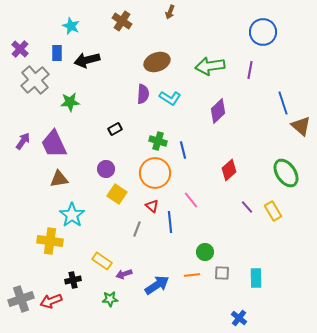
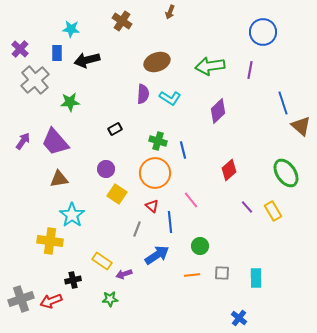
cyan star at (71, 26): moved 3 px down; rotated 18 degrees counterclockwise
purple trapezoid at (54, 144): moved 1 px right, 2 px up; rotated 16 degrees counterclockwise
green circle at (205, 252): moved 5 px left, 6 px up
blue arrow at (157, 285): moved 30 px up
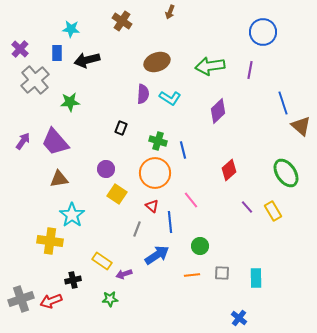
black rectangle at (115, 129): moved 6 px right, 1 px up; rotated 40 degrees counterclockwise
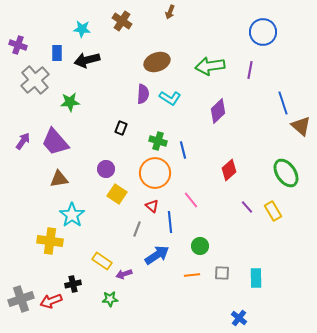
cyan star at (71, 29): moved 11 px right
purple cross at (20, 49): moved 2 px left, 4 px up; rotated 24 degrees counterclockwise
black cross at (73, 280): moved 4 px down
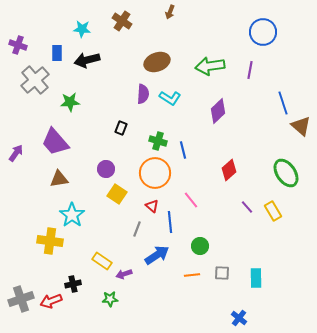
purple arrow at (23, 141): moved 7 px left, 12 px down
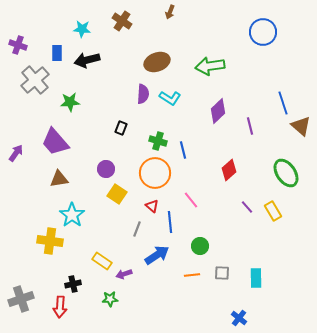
purple line at (250, 70): moved 56 px down; rotated 24 degrees counterclockwise
red arrow at (51, 301): moved 9 px right, 6 px down; rotated 65 degrees counterclockwise
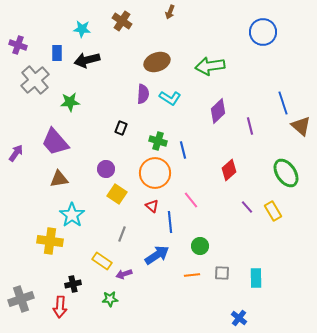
gray line at (137, 229): moved 15 px left, 5 px down
